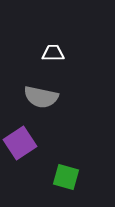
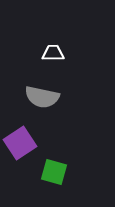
gray semicircle: moved 1 px right
green square: moved 12 px left, 5 px up
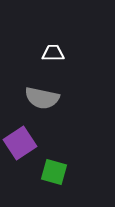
gray semicircle: moved 1 px down
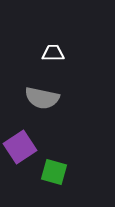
purple square: moved 4 px down
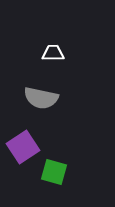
gray semicircle: moved 1 px left
purple square: moved 3 px right
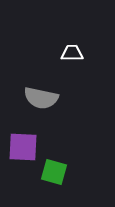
white trapezoid: moved 19 px right
purple square: rotated 36 degrees clockwise
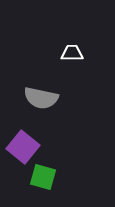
purple square: rotated 36 degrees clockwise
green square: moved 11 px left, 5 px down
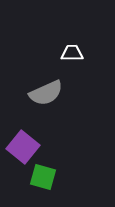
gray semicircle: moved 5 px right, 5 px up; rotated 36 degrees counterclockwise
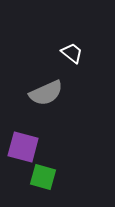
white trapezoid: rotated 40 degrees clockwise
purple square: rotated 24 degrees counterclockwise
